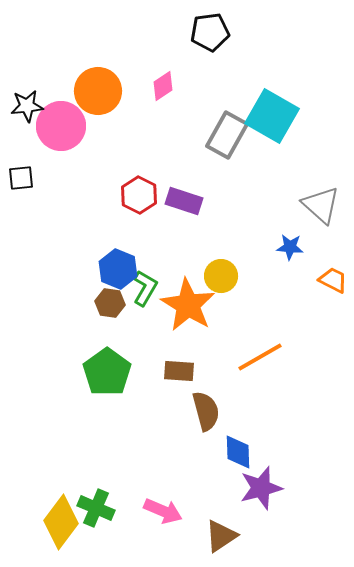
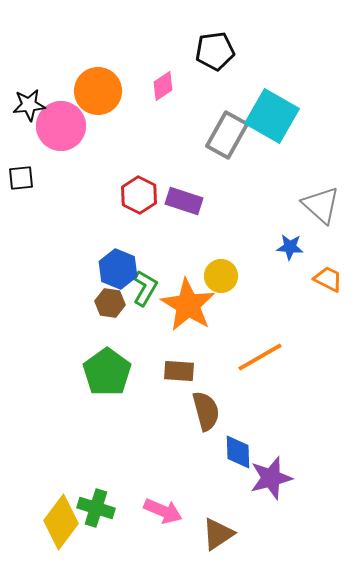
black pentagon: moved 5 px right, 19 px down
black star: moved 2 px right, 1 px up
orange trapezoid: moved 5 px left, 1 px up
purple star: moved 10 px right, 10 px up
green cross: rotated 6 degrees counterclockwise
brown triangle: moved 3 px left, 2 px up
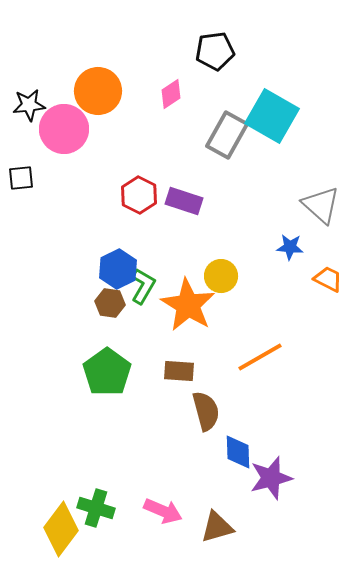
pink diamond: moved 8 px right, 8 px down
pink circle: moved 3 px right, 3 px down
blue hexagon: rotated 12 degrees clockwise
green L-shape: moved 2 px left, 2 px up
yellow diamond: moved 7 px down
brown triangle: moved 1 px left, 7 px up; rotated 18 degrees clockwise
